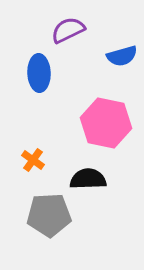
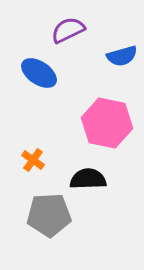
blue ellipse: rotated 54 degrees counterclockwise
pink hexagon: moved 1 px right
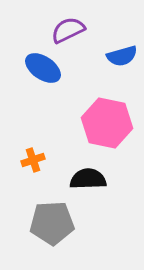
blue ellipse: moved 4 px right, 5 px up
orange cross: rotated 35 degrees clockwise
gray pentagon: moved 3 px right, 8 px down
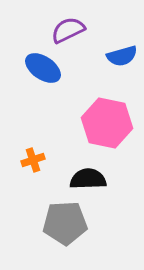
gray pentagon: moved 13 px right
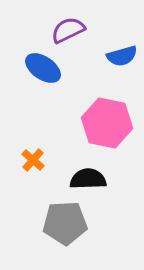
orange cross: rotated 30 degrees counterclockwise
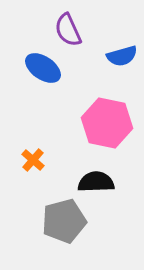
purple semicircle: rotated 88 degrees counterclockwise
black semicircle: moved 8 px right, 3 px down
gray pentagon: moved 1 px left, 2 px up; rotated 12 degrees counterclockwise
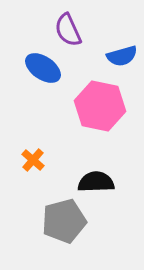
pink hexagon: moved 7 px left, 17 px up
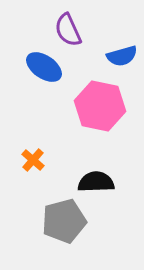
blue ellipse: moved 1 px right, 1 px up
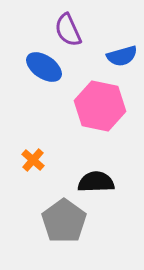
gray pentagon: rotated 21 degrees counterclockwise
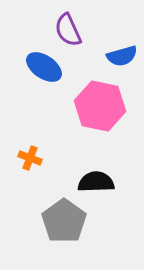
orange cross: moved 3 px left, 2 px up; rotated 20 degrees counterclockwise
